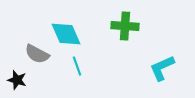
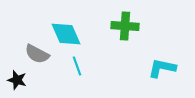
cyan L-shape: rotated 36 degrees clockwise
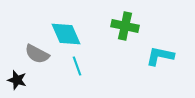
green cross: rotated 8 degrees clockwise
cyan L-shape: moved 2 px left, 12 px up
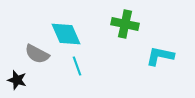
green cross: moved 2 px up
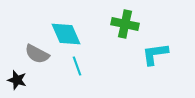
cyan L-shape: moved 5 px left, 2 px up; rotated 20 degrees counterclockwise
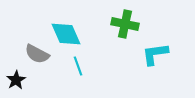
cyan line: moved 1 px right
black star: moved 1 px left; rotated 24 degrees clockwise
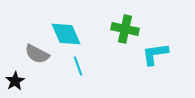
green cross: moved 5 px down
black star: moved 1 px left, 1 px down
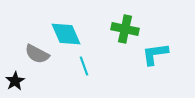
cyan line: moved 6 px right
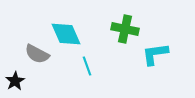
cyan line: moved 3 px right
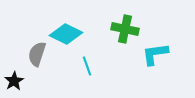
cyan diamond: rotated 40 degrees counterclockwise
gray semicircle: rotated 80 degrees clockwise
black star: moved 1 px left
